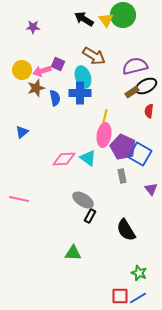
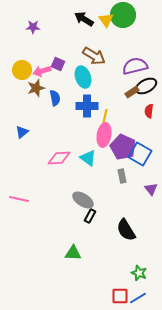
blue cross: moved 7 px right, 13 px down
pink diamond: moved 5 px left, 1 px up
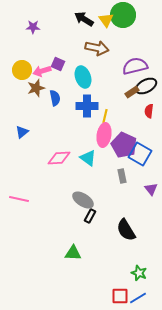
brown arrow: moved 3 px right, 8 px up; rotated 20 degrees counterclockwise
purple pentagon: moved 1 px right, 2 px up
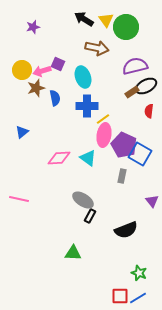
green circle: moved 3 px right, 12 px down
purple star: rotated 16 degrees counterclockwise
yellow line: moved 2 px left, 3 px down; rotated 40 degrees clockwise
gray rectangle: rotated 24 degrees clockwise
purple triangle: moved 1 px right, 12 px down
black semicircle: rotated 80 degrees counterclockwise
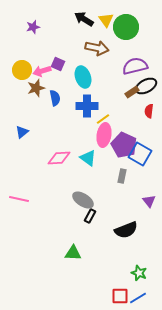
purple triangle: moved 3 px left
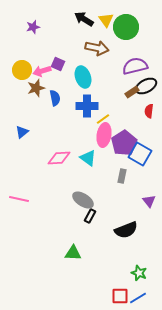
purple pentagon: moved 2 px up; rotated 15 degrees clockwise
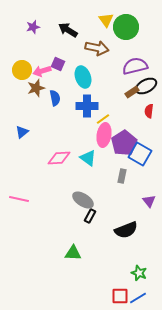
black arrow: moved 16 px left, 11 px down
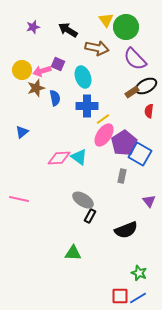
purple semicircle: moved 7 px up; rotated 120 degrees counterclockwise
pink ellipse: rotated 25 degrees clockwise
cyan triangle: moved 9 px left, 1 px up
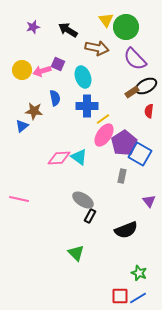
brown star: moved 2 px left, 23 px down; rotated 24 degrees clockwise
blue triangle: moved 6 px up
green triangle: moved 3 px right; rotated 42 degrees clockwise
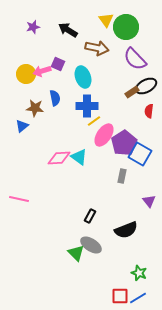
yellow circle: moved 4 px right, 4 px down
brown star: moved 1 px right, 3 px up
yellow line: moved 9 px left, 2 px down
gray ellipse: moved 8 px right, 45 px down
